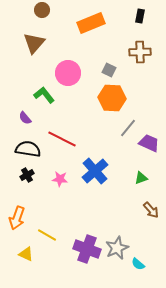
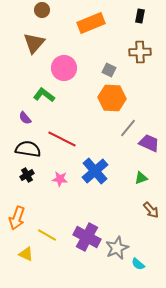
pink circle: moved 4 px left, 5 px up
green L-shape: rotated 15 degrees counterclockwise
purple cross: moved 12 px up; rotated 8 degrees clockwise
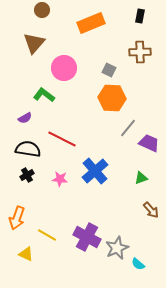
purple semicircle: rotated 80 degrees counterclockwise
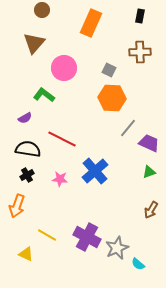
orange rectangle: rotated 44 degrees counterclockwise
green triangle: moved 8 px right, 6 px up
brown arrow: rotated 72 degrees clockwise
orange arrow: moved 12 px up
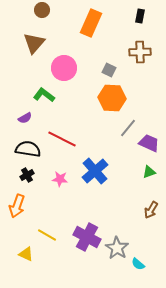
gray star: rotated 15 degrees counterclockwise
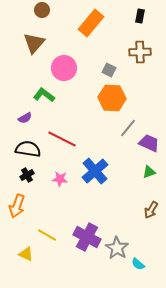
orange rectangle: rotated 16 degrees clockwise
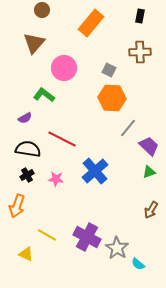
purple trapezoid: moved 3 px down; rotated 20 degrees clockwise
pink star: moved 4 px left
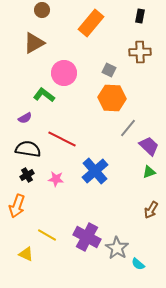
brown triangle: rotated 20 degrees clockwise
pink circle: moved 5 px down
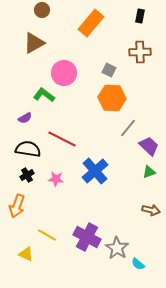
brown arrow: rotated 108 degrees counterclockwise
